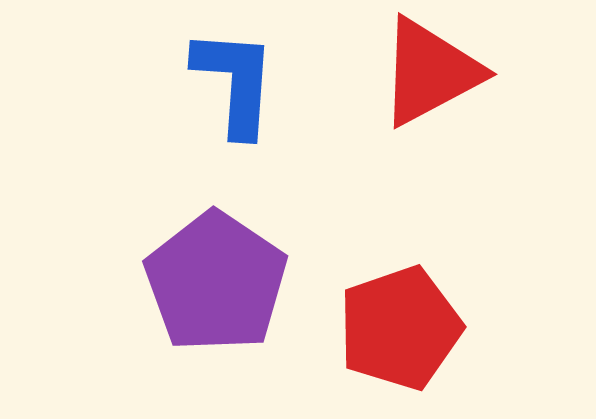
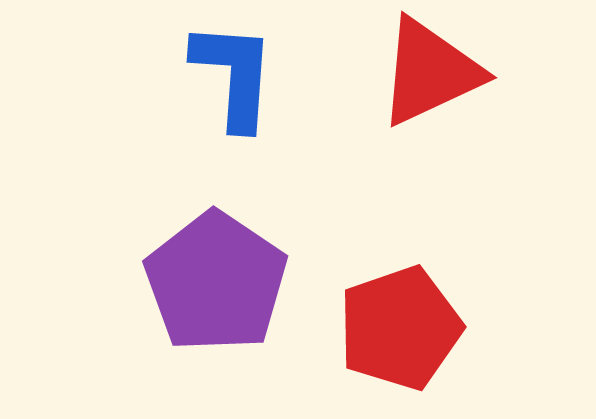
red triangle: rotated 3 degrees clockwise
blue L-shape: moved 1 px left, 7 px up
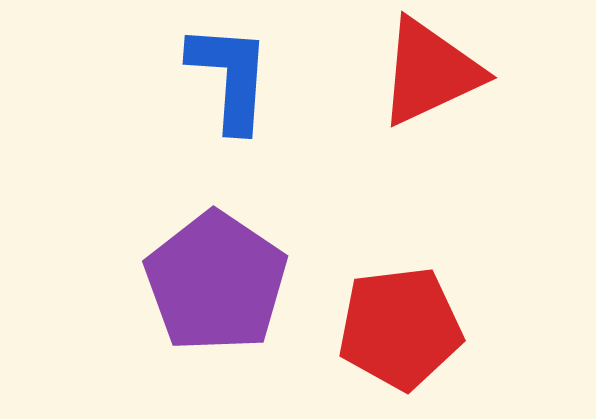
blue L-shape: moved 4 px left, 2 px down
red pentagon: rotated 12 degrees clockwise
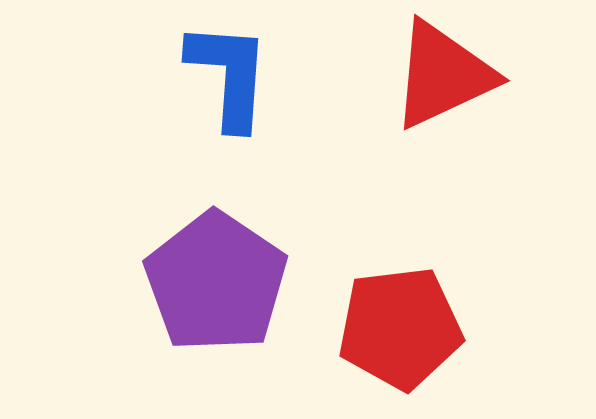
red triangle: moved 13 px right, 3 px down
blue L-shape: moved 1 px left, 2 px up
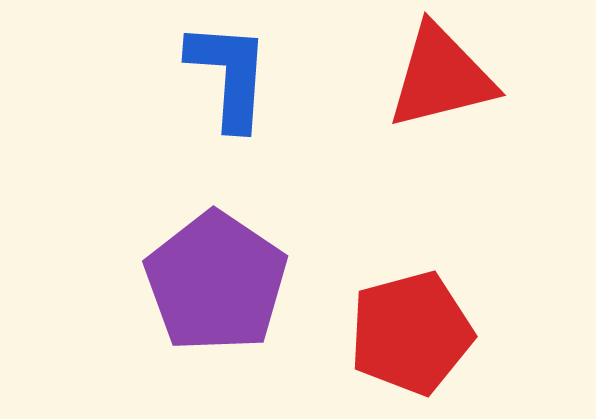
red triangle: moved 2 px left, 2 px down; rotated 11 degrees clockwise
red pentagon: moved 11 px right, 5 px down; rotated 8 degrees counterclockwise
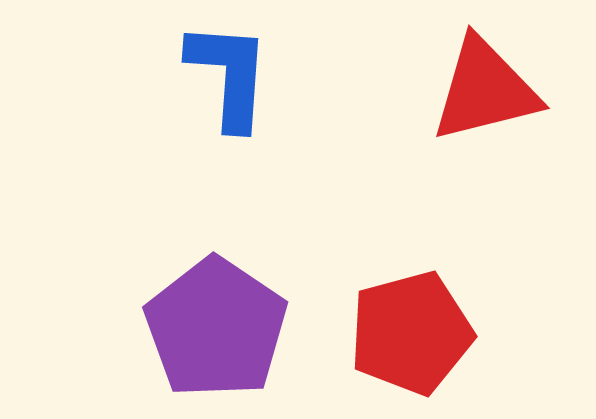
red triangle: moved 44 px right, 13 px down
purple pentagon: moved 46 px down
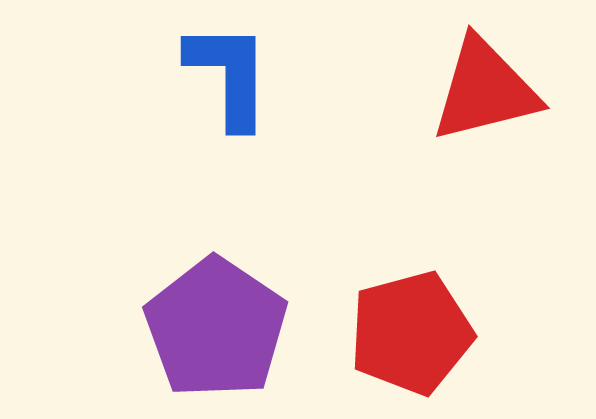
blue L-shape: rotated 4 degrees counterclockwise
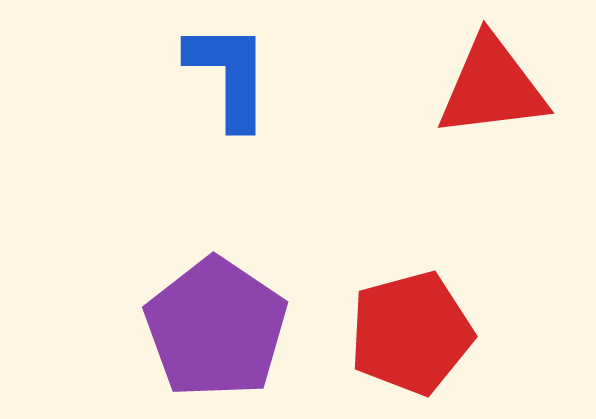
red triangle: moved 7 px right, 3 px up; rotated 7 degrees clockwise
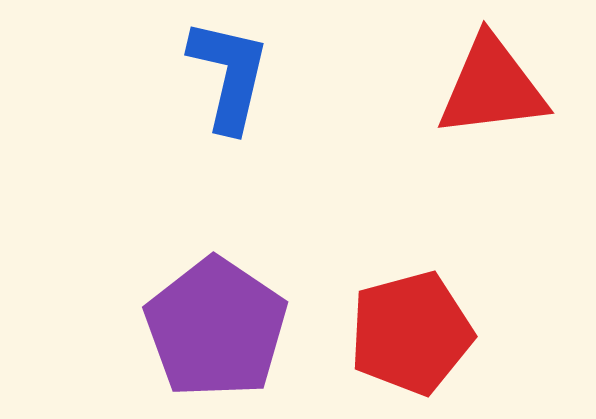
blue L-shape: rotated 13 degrees clockwise
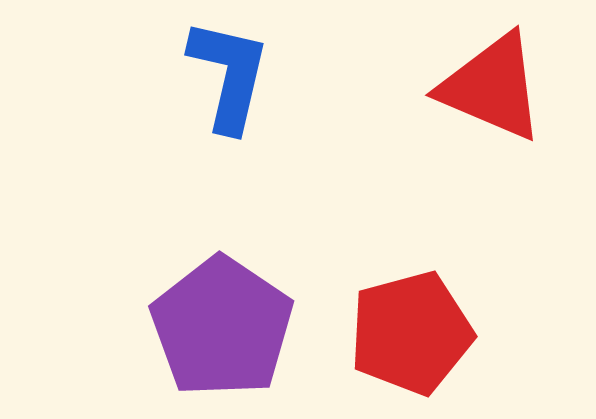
red triangle: rotated 30 degrees clockwise
purple pentagon: moved 6 px right, 1 px up
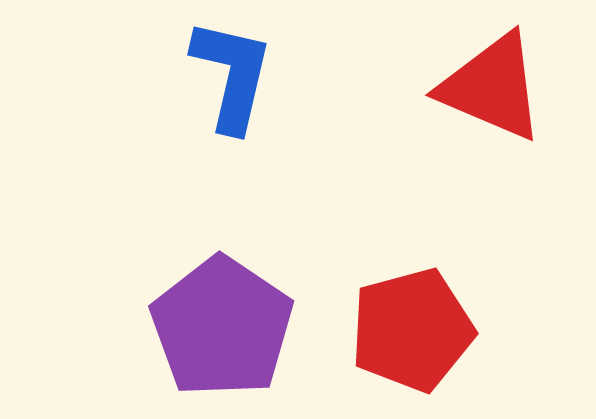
blue L-shape: moved 3 px right
red pentagon: moved 1 px right, 3 px up
